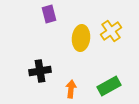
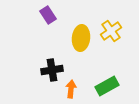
purple rectangle: moved 1 px left, 1 px down; rotated 18 degrees counterclockwise
black cross: moved 12 px right, 1 px up
green rectangle: moved 2 px left
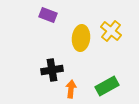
purple rectangle: rotated 36 degrees counterclockwise
yellow cross: rotated 15 degrees counterclockwise
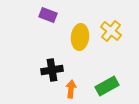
yellow ellipse: moved 1 px left, 1 px up
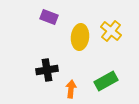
purple rectangle: moved 1 px right, 2 px down
black cross: moved 5 px left
green rectangle: moved 1 px left, 5 px up
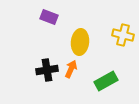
yellow cross: moved 12 px right, 4 px down; rotated 25 degrees counterclockwise
yellow ellipse: moved 5 px down
orange arrow: moved 20 px up; rotated 18 degrees clockwise
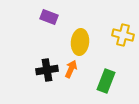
green rectangle: rotated 40 degrees counterclockwise
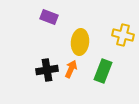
green rectangle: moved 3 px left, 10 px up
